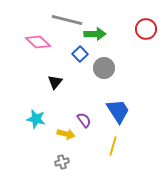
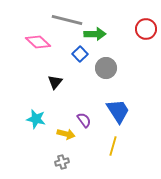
gray circle: moved 2 px right
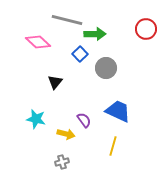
blue trapezoid: rotated 32 degrees counterclockwise
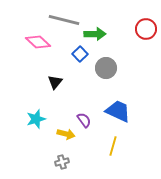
gray line: moved 3 px left
cyan star: rotated 30 degrees counterclockwise
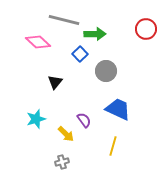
gray circle: moved 3 px down
blue trapezoid: moved 2 px up
yellow arrow: rotated 30 degrees clockwise
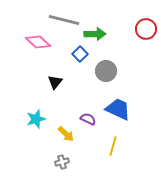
purple semicircle: moved 4 px right, 1 px up; rotated 28 degrees counterclockwise
